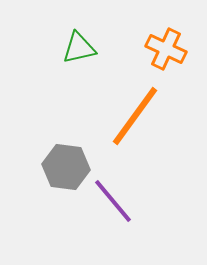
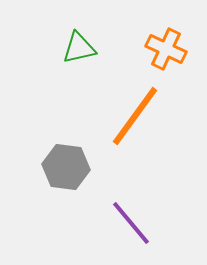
purple line: moved 18 px right, 22 px down
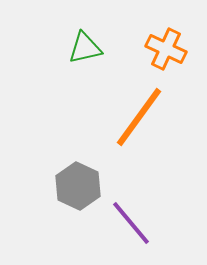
green triangle: moved 6 px right
orange line: moved 4 px right, 1 px down
gray hexagon: moved 12 px right, 19 px down; rotated 18 degrees clockwise
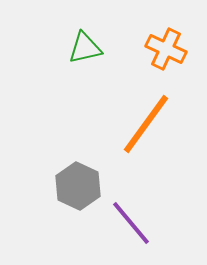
orange line: moved 7 px right, 7 px down
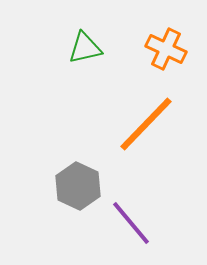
orange line: rotated 8 degrees clockwise
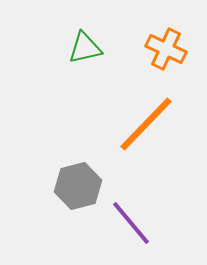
gray hexagon: rotated 21 degrees clockwise
